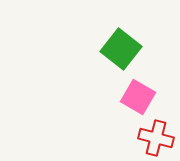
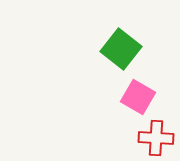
red cross: rotated 12 degrees counterclockwise
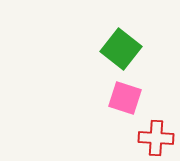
pink square: moved 13 px left, 1 px down; rotated 12 degrees counterclockwise
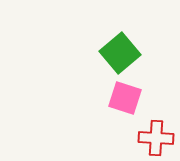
green square: moved 1 px left, 4 px down; rotated 12 degrees clockwise
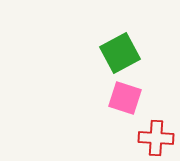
green square: rotated 12 degrees clockwise
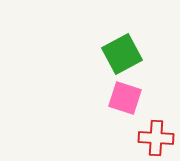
green square: moved 2 px right, 1 px down
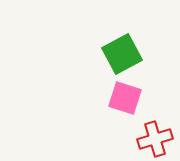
red cross: moved 1 px left, 1 px down; rotated 20 degrees counterclockwise
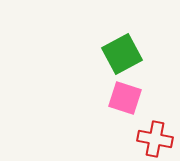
red cross: rotated 28 degrees clockwise
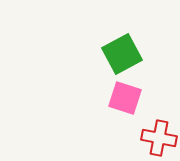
red cross: moved 4 px right, 1 px up
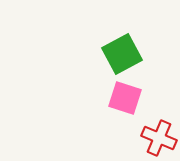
red cross: rotated 12 degrees clockwise
